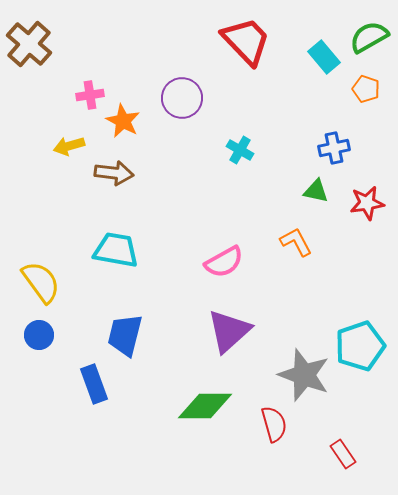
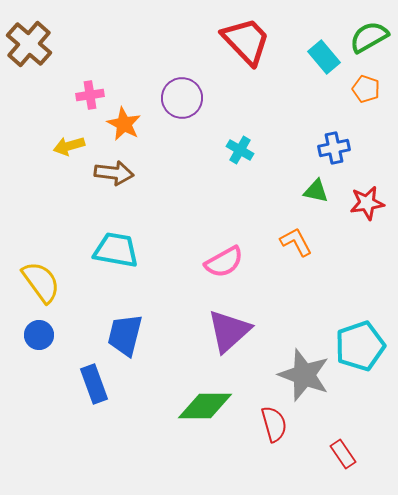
orange star: moved 1 px right, 3 px down
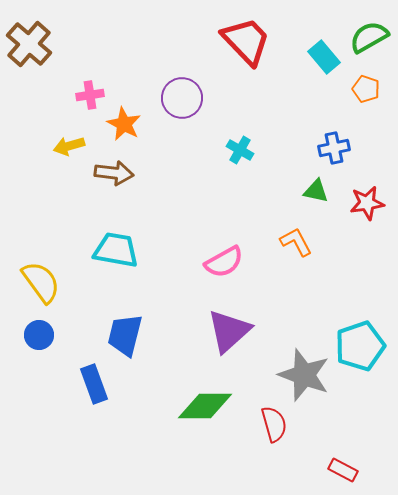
red rectangle: moved 16 px down; rotated 28 degrees counterclockwise
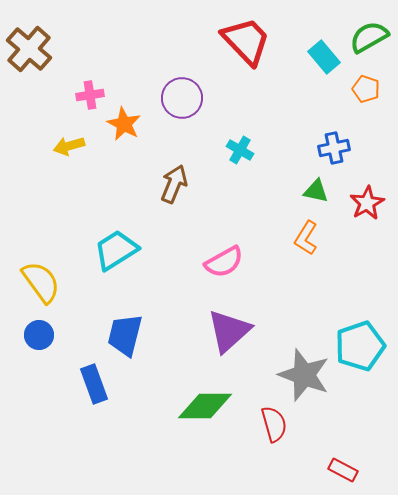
brown cross: moved 5 px down
brown arrow: moved 60 px right, 11 px down; rotated 75 degrees counterclockwise
red star: rotated 20 degrees counterclockwise
orange L-shape: moved 10 px right, 4 px up; rotated 120 degrees counterclockwise
cyan trapezoid: rotated 42 degrees counterclockwise
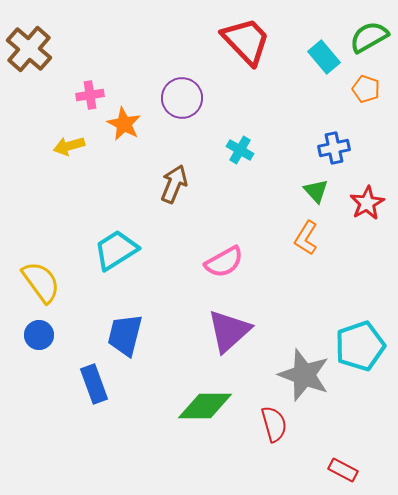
green triangle: rotated 36 degrees clockwise
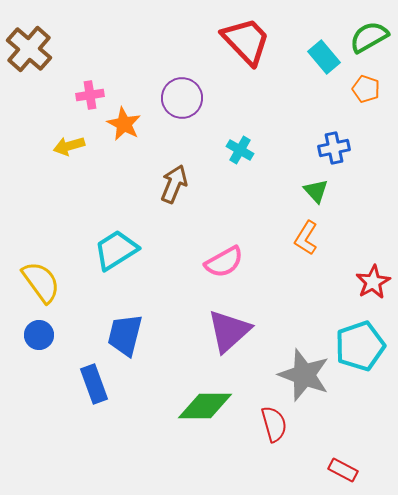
red star: moved 6 px right, 79 px down
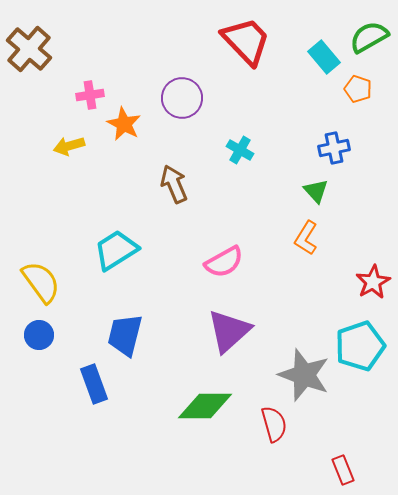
orange pentagon: moved 8 px left
brown arrow: rotated 45 degrees counterclockwise
red rectangle: rotated 40 degrees clockwise
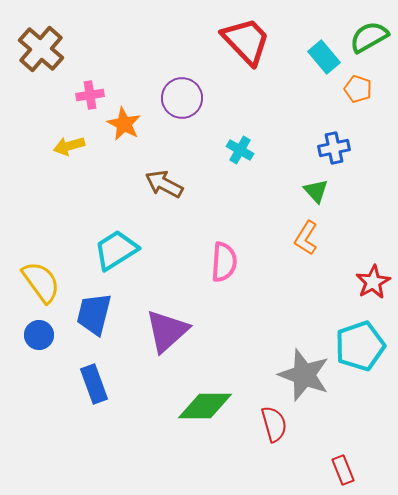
brown cross: moved 12 px right
brown arrow: moved 10 px left; rotated 39 degrees counterclockwise
pink semicircle: rotated 57 degrees counterclockwise
purple triangle: moved 62 px left
blue trapezoid: moved 31 px left, 21 px up
